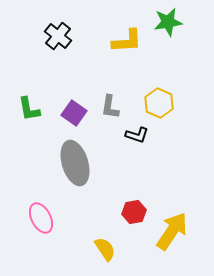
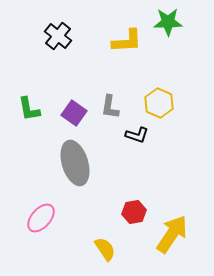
green star: rotated 8 degrees clockwise
pink ellipse: rotated 68 degrees clockwise
yellow arrow: moved 3 px down
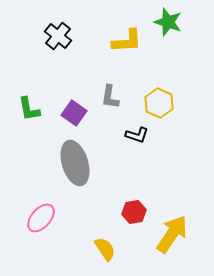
green star: rotated 20 degrees clockwise
gray L-shape: moved 10 px up
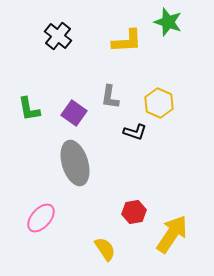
black L-shape: moved 2 px left, 3 px up
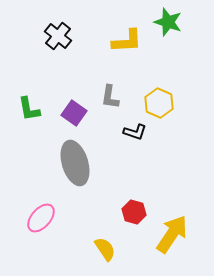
red hexagon: rotated 25 degrees clockwise
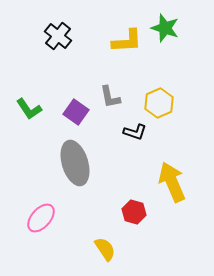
green star: moved 3 px left, 6 px down
gray L-shape: rotated 20 degrees counterclockwise
yellow hexagon: rotated 12 degrees clockwise
green L-shape: rotated 24 degrees counterclockwise
purple square: moved 2 px right, 1 px up
yellow arrow: moved 52 px up; rotated 57 degrees counterclockwise
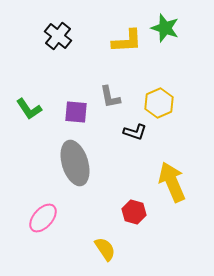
purple square: rotated 30 degrees counterclockwise
pink ellipse: moved 2 px right
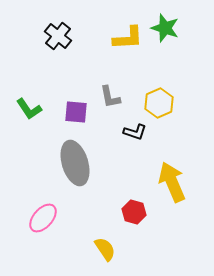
yellow L-shape: moved 1 px right, 3 px up
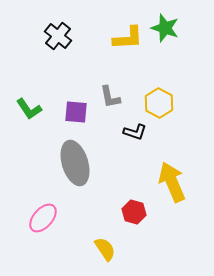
yellow hexagon: rotated 8 degrees counterclockwise
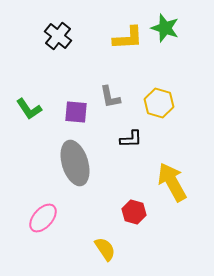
yellow hexagon: rotated 12 degrees counterclockwise
black L-shape: moved 4 px left, 7 px down; rotated 20 degrees counterclockwise
yellow arrow: rotated 6 degrees counterclockwise
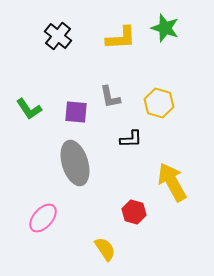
yellow L-shape: moved 7 px left
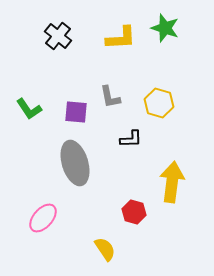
yellow arrow: rotated 36 degrees clockwise
